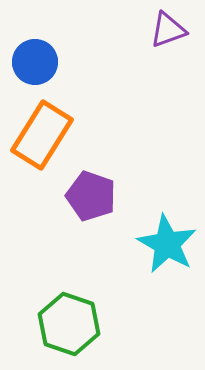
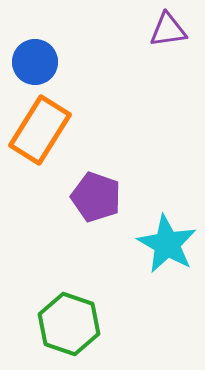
purple triangle: rotated 12 degrees clockwise
orange rectangle: moved 2 px left, 5 px up
purple pentagon: moved 5 px right, 1 px down
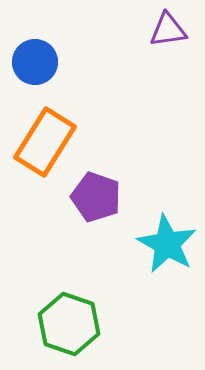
orange rectangle: moved 5 px right, 12 px down
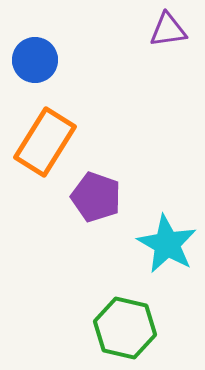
blue circle: moved 2 px up
green hexagon: moved 56 px right, 4 px down; rotated 6 degrees counterclockwise
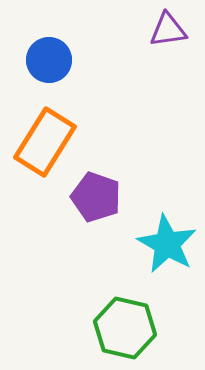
blue circle: moved 14 px right
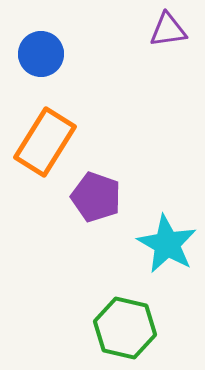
blue circle: moved 8 px left, 6 px up
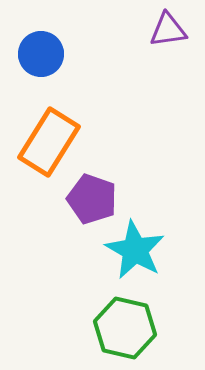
orange rectangle: moved 4 px right
purple pentagon: moved 4 px left, 2 px down
cyan star: moved 32 px left, 6 px down
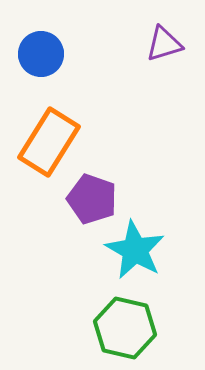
purple triangle: moved 4 px left, 14 px down; rotated 9 degrees counterclockwise
